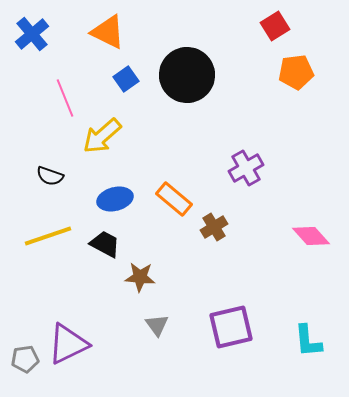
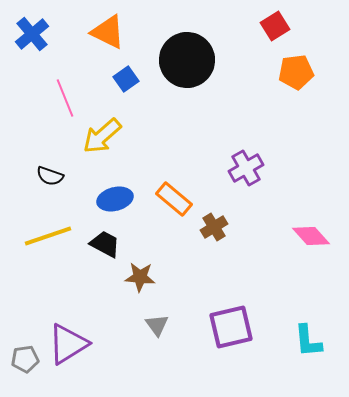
black circle: moved 15 px up
purple triangle: rotated 6 degrees counterclockwise
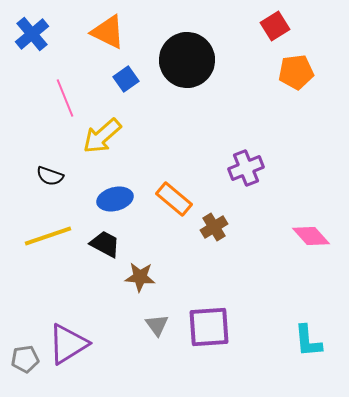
purple cross: rotated 8 degrees clockwise
purple square: moved 22 px left; rotated 9 degrees clockwise
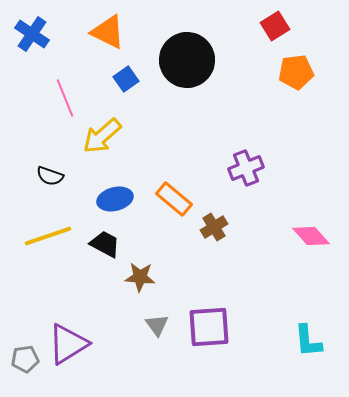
blue cross: rotated 16 degrees counterclockwise
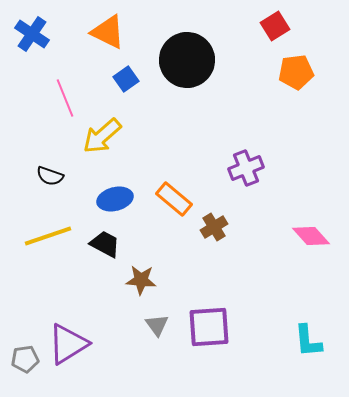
brown star: moved 1 px right, 3 px down
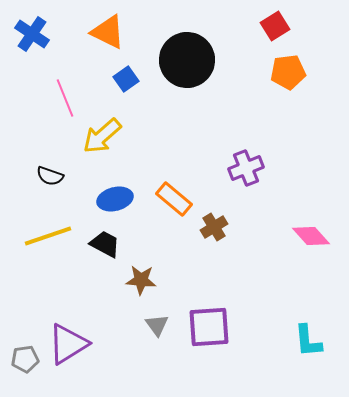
orange pentagon: moved 8 px left
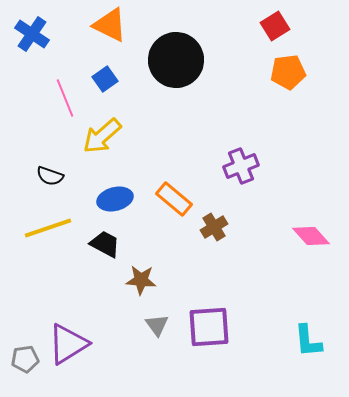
orange triangle: moved 2 px right, 7 px up
black circle: moved 11 px left
blue square: moved 21 px left
purple cross: moved 5 px left, 2 px up
yellow line: moved 8 px up
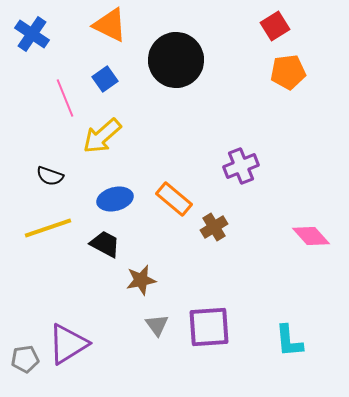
brown star: rotated 16 degrees counterclockwise
cyan L-shape: moved 19 px left
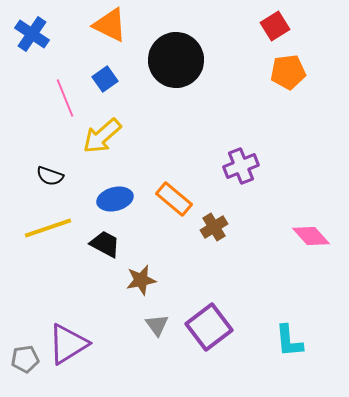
purple square: rotated 33 degrees counterclockwise
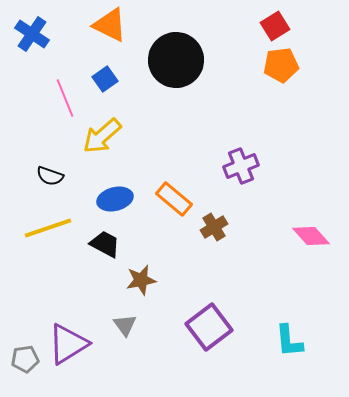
orange pentagon: moved 7 px left, 7 px up
gray triangle: moved 32 px left
